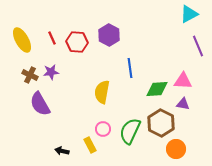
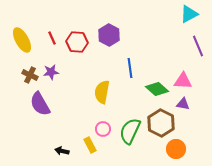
green diamond: rotated 45 degrees clockwise
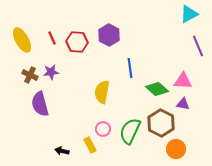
purple semicircle: rotated 15 degrees clockwise
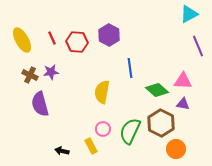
green diamond: moved 1 px down
yellow rectangle: moved 1 px right, 1 px down
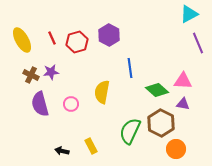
red hexagon: rotated 20 degrees counterclockwise
purple line: moved 3 px up
brown cross: moved 1 px right
pink circle: moved 32 px left, 25 px up
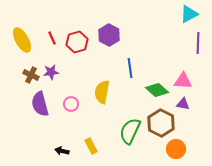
purple line: rotated 25 degrees clockwise
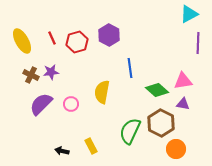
yellow ellipse: moved 1 px down
pink triangle: rotated 12 degrees counterclockwise
purple semicircle: moved 1 px right; rotated 60 degrees clockwise
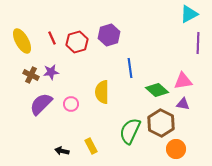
purple hexagon: rotated 15 degrees clockwise
yellow semicircle: rotated 10 degrees counterclockwise
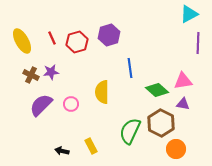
purple semicircle: moved 1 px down
